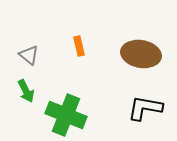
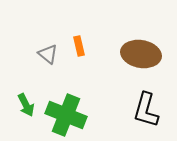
gray triangle: moved 19 px right, 1 px up
green arrow: moved 14 px down
black L-shape: moved 1 px right, 2 px down; rotated 84 degrees counterclockwise
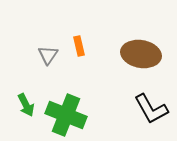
gray triangle: moved 1 px down; rotated 25 degrees clockwise
black L-shape: moved 5 px right, 1 px up; rotated 45 degrees counterclockwise
